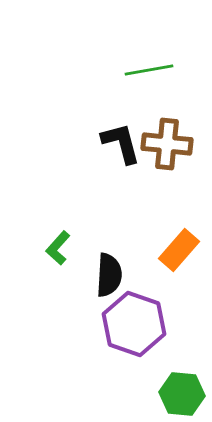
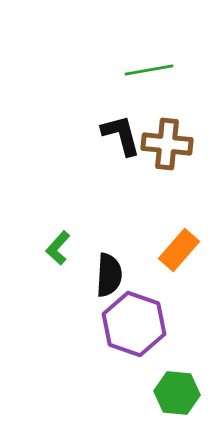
black L-shape: moved 8 px up
green hexagon: moved 5 px left, 1 px up
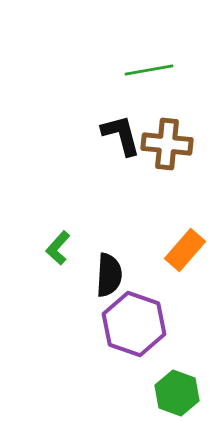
orange rectangle: moved 6 px right
green hexagon: rotated 15 degrees clockwise
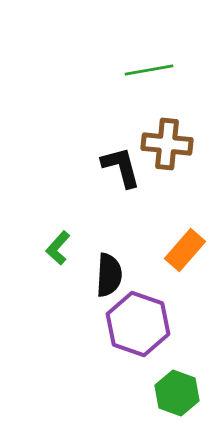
black L-shape: moved 32 px down
purple hexagon: moved 4 px right
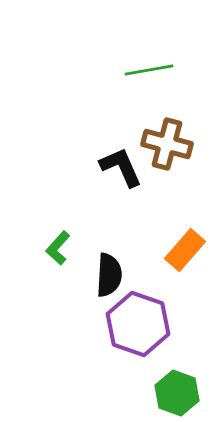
brown cross: rotated 9 degrees clockwise
black L-shape: rotated 9 degrees counterclockwise
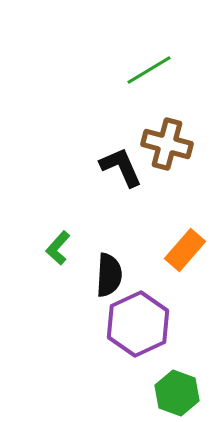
green line: rotated 21 degrees counterclockwise
purple hexagon: rotated 16 degrees clockwise
